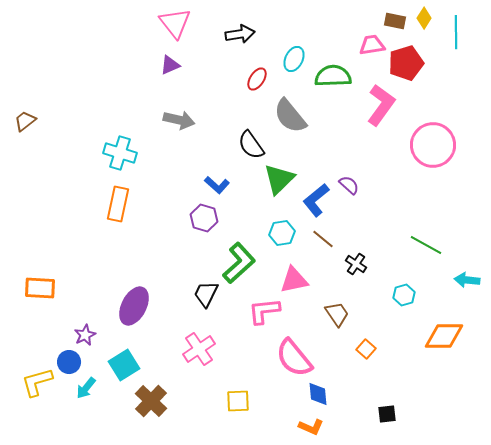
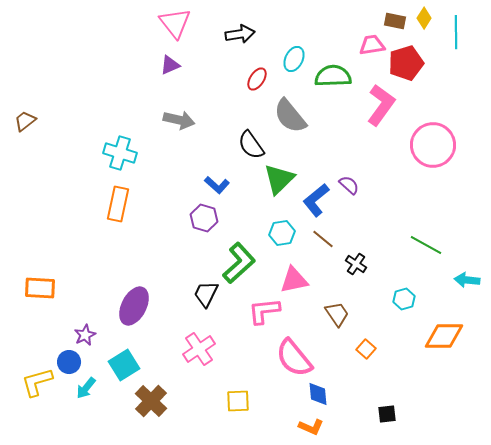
cyan hexagon at (404, 295): moved 4 px down
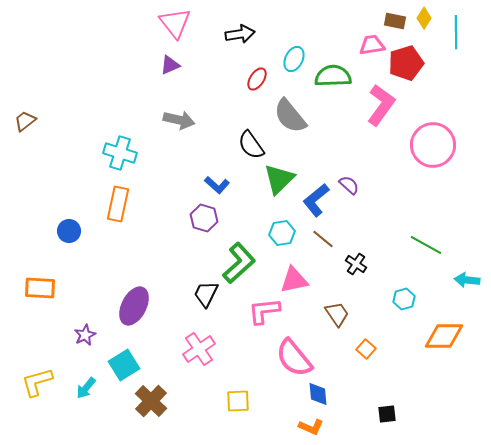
blue circle at (69, 362): moved 131 px up
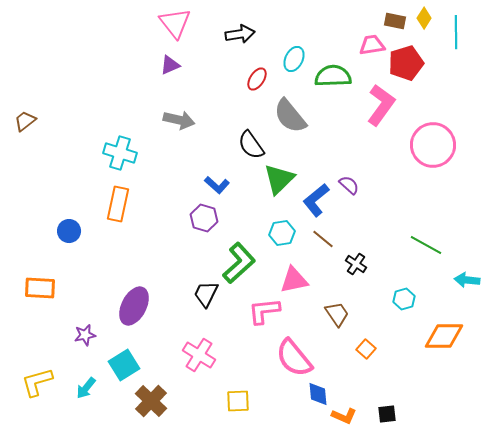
purple star at (85, 335): rotated 15 degrees clockwise
pink cross at (199, 349): moved 6 px down; rotated 24 degrees counterclockwise
orange L-shape at (311, 427): moved 33 px right, 11 px up
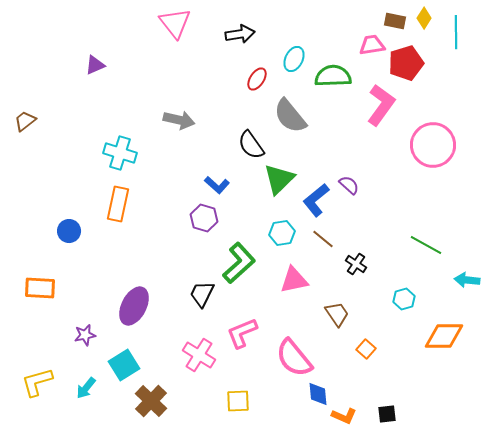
purple triangle at (170, 65): moved 75 px left
black trapezoid at (206, 294): moved 4 px left
pink L-shape at (264, 311): moved 22 px left, 22 px down; rotated 16 degrees counterclockwise
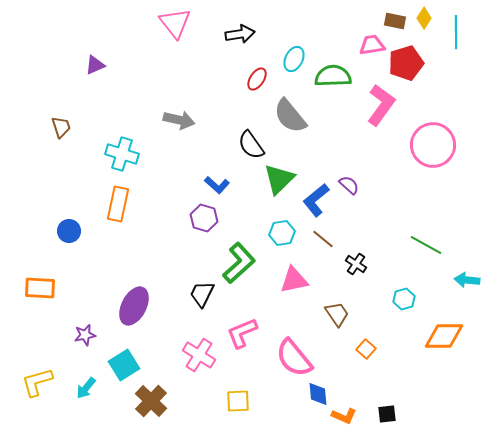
brown trapezoid at (25, 121): moved 36 px right, 6 px down; rotated 110 degrees clockwise
cyan cross at (120, 153): moved 2 px right, 1 px down
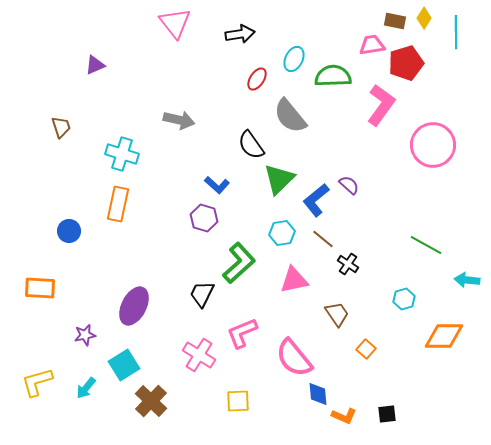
black cross at (356, 264): moved 8 px left
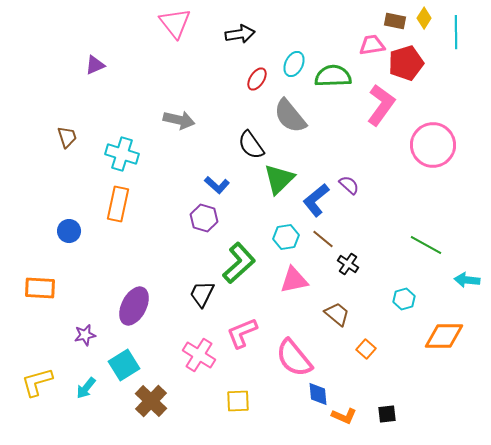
cyan ellipse at (294, 59): moved 5 px down
brown trapezoid at (61, 127): moved 6 px right, 10 px down
cyan hexagon at (282, 233): moved 4 px right, 4 px down
brown trapezoid at (337, 314): rotated 16 degrees counterclockwise
